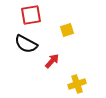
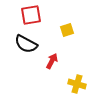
red arrow: rotated 14 degrees counterclockwise
yellow cross: rotated 36 degrees clockwise
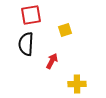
yellow square: moved 2 px left
black semicircle: rotated 65 degrees clockwise
yellow cross: rotated 18 degrees counterclockwise
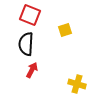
red square: moved 1 px left; rotated 30 degrees clockwise
red arrow: moved 20 px left, 9 px down
yellow cross: rotated 18 degrees clockwise
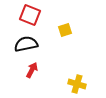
black semicircle: rotated 75 degrees clockwise
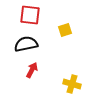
red square: rotated 15 degrees counterclockwise
yellow cross: moved 5 px left
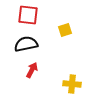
red square: moved 2 px left
yellow cross: rotated 12 degrees counterclockwise
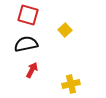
red square: rotated 10 degrees clockwise
yellow square: rotated 24 degrees counterclockwise
yellow cross: moved 1 px left; rotated 18 degrees counterclockwise
